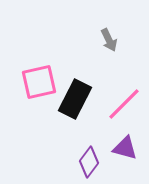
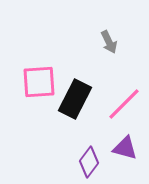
gray arrow: moved 2 px down
pink square: rotated 9 degrees clockwise
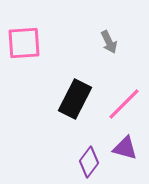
pink square: moved 15 px left, 39 px up
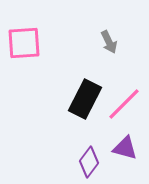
black rectangle: moved 10 px right
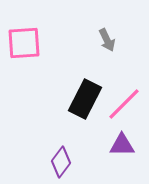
gray arrow: moved 2 px left, 2 px up
purple triangle: moved 3 px left, 3 px up; rotated 16 degrees counterclockwise
purple diamond: moved 28 px left
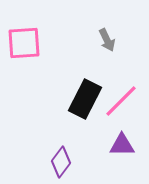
pink line: moved 3 px left, 3 px up
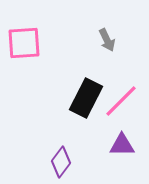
black rectangle: moved 1 px right, 1 px up
